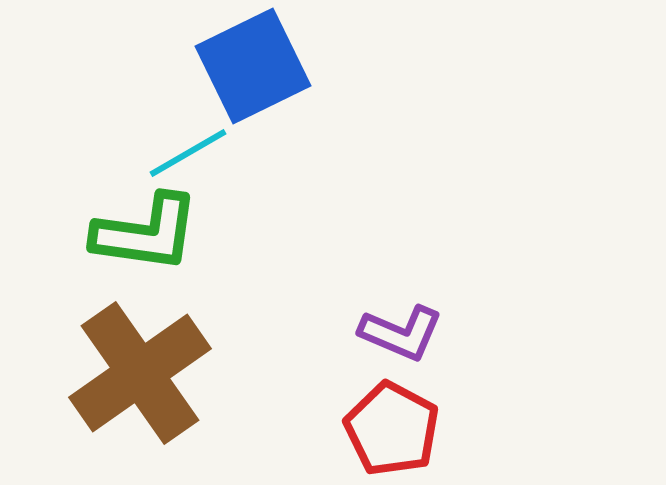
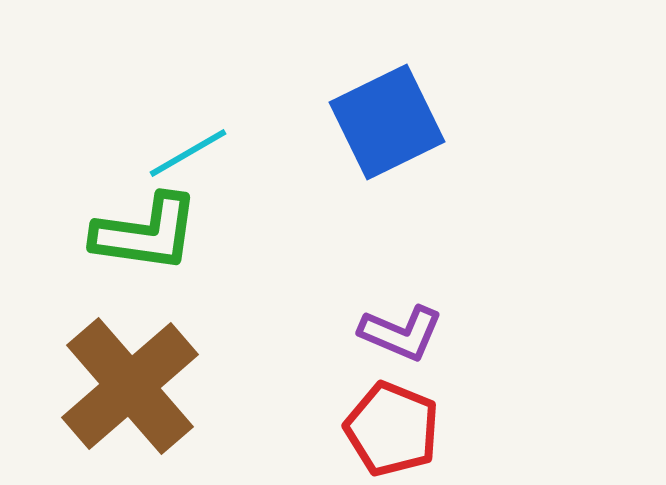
blue square: moved 134 px right, 56 px down
brown cross: moved 10 px left, 13 px down; rotated 6 degrees counterclockwise
red pentagon: rotated 6 degrees counterclockwise
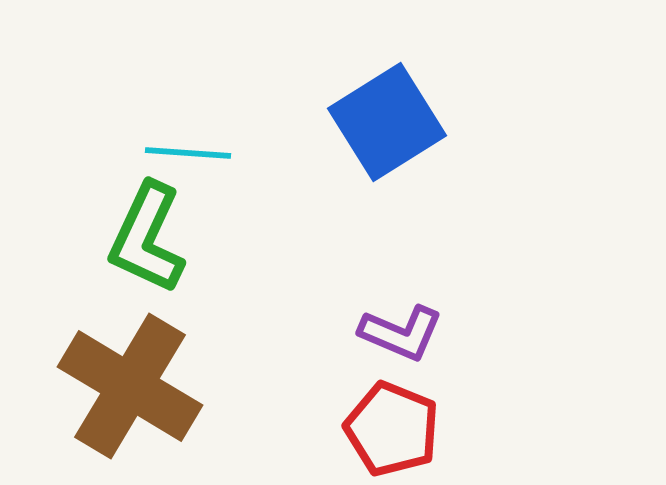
blue square: rotated 6 degrees counterclockwise
cyan line: rotated 34 degrees clockwise
green L-shape: moved 1 px right, 5 px down; rotated 107 degrees clockwise
brown cross: rotated 18 degrees counterclockwise
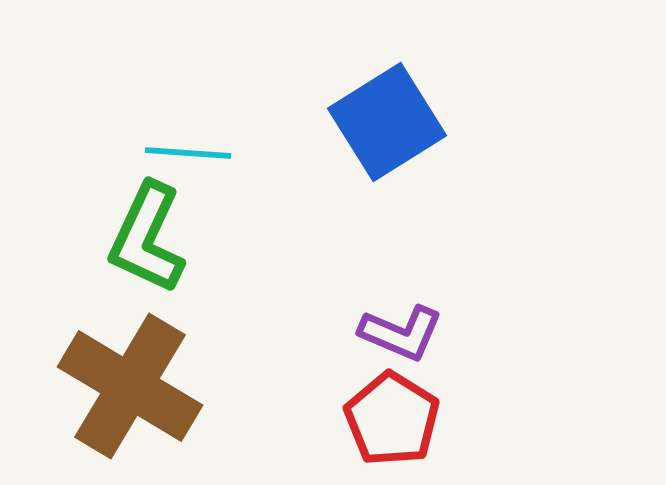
red pentagon: moved 10 px up; rotated 10 degrees clockwise
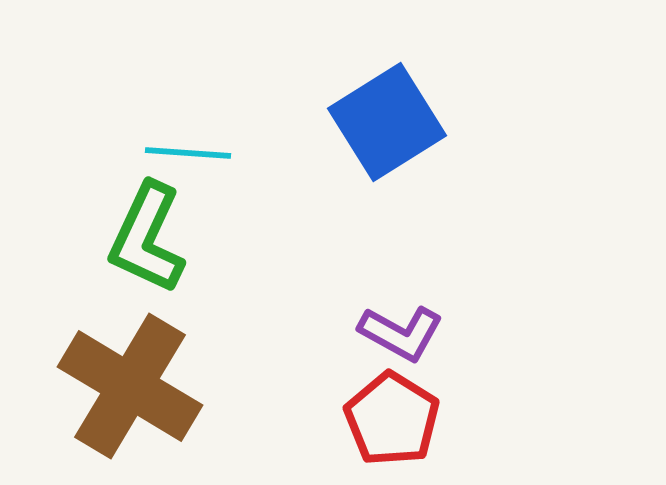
purple L-shape: rotated 6 degrees clockwise
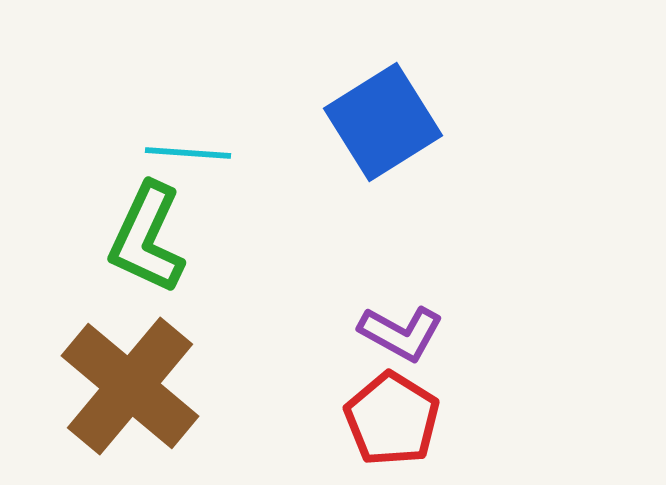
blue square: moved 4 px left
brown cross: rotated 9 degrees clockwise
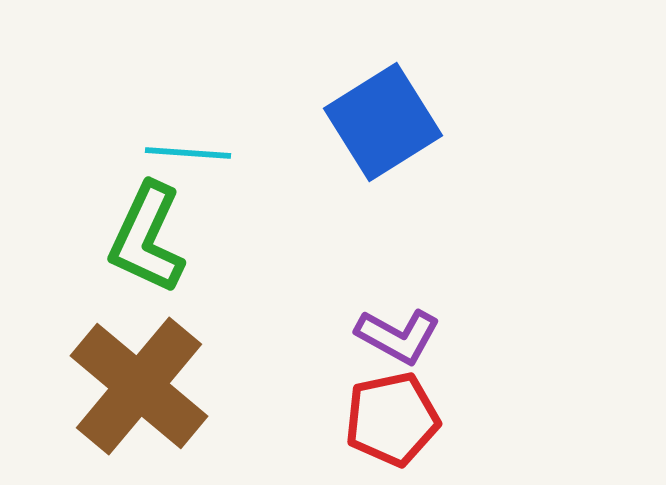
purple L-shape: moved 3 px left, 3 px down
brown cross: moved 9 px right
red pentagon: rotated 28 degrees clockwise
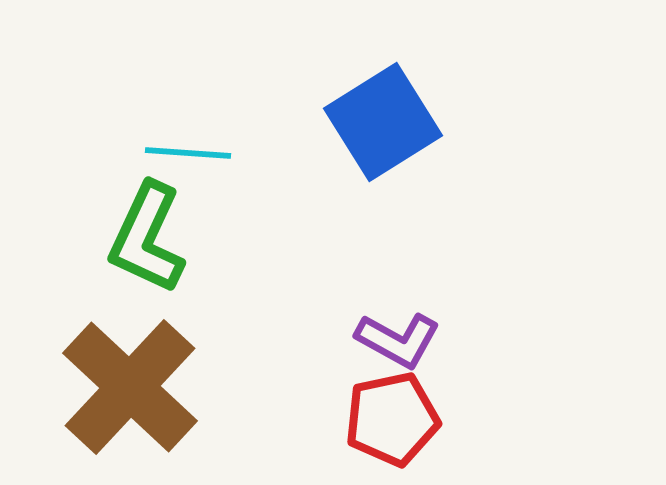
purple L-shape: moved 4 px down
brown cross: moved 9 px left, 1 px down; rotated 3 degrees clockwise
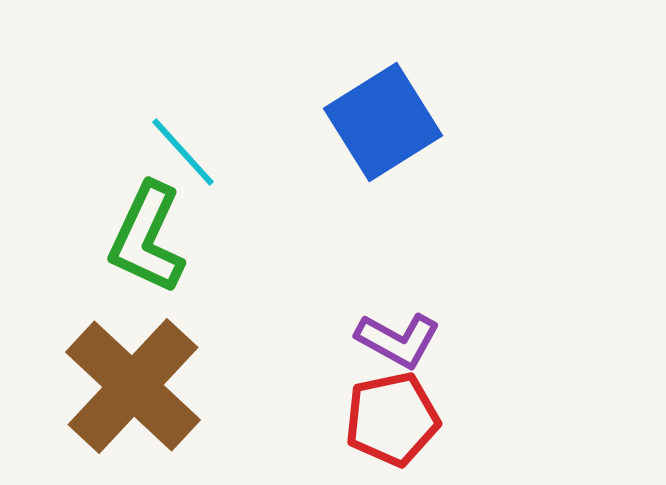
cyan line: moved 5 px left, 1 px up; rotated 44 degrees clockwise
brown cross: moved 3 px right, 1 px up
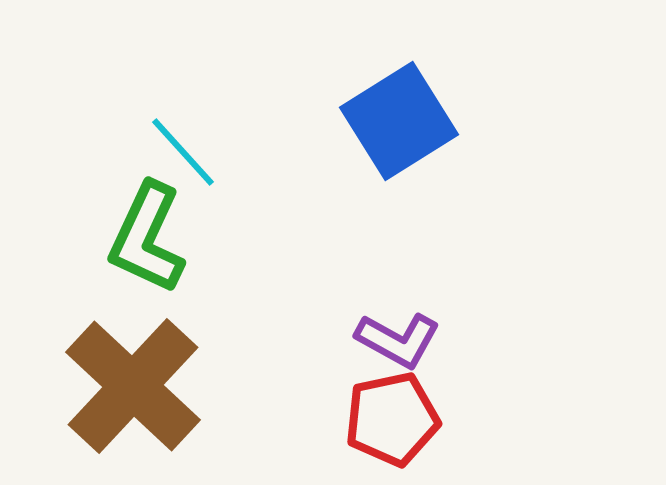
blue square: moved 16 px right, 1 px up
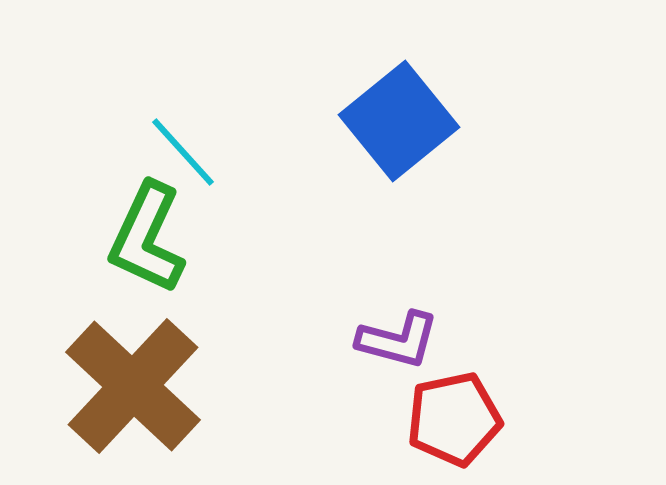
blue square: rotated 7 degrees counterclockwise
purple L-shape: rotated 14 degrees counterclockwise
red pentagon: moved 62 px right
